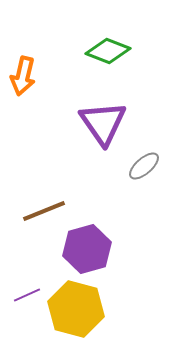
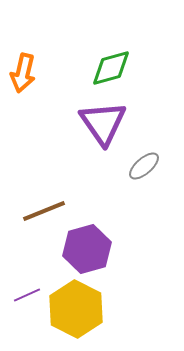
green diamond: moved 3 px right, 17 px down; rotated 36 degrees counterclockwise
orange arrow: moved 3 px up
yellow hexagon: rotated 12 degrees clockwise
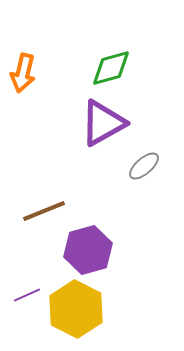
purple triangle: rotated 36 degrees clockwise
purple hexagon: moved 1 px right, 1 px down
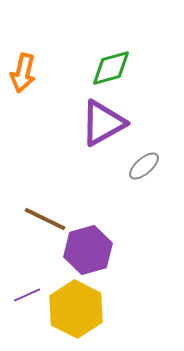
brown line: moved 1 px right, 8 px down; rotated 48 degrees clockwise
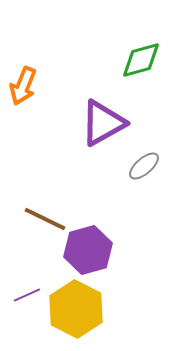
green diamond: moved 30 px right, 8 px up
orange arrow: moved 13 px down; rotated 9 degrees clockwise
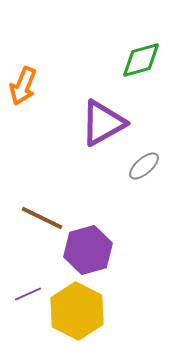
brown line: moved 3 px left, 1 px up
purple line: moved 1 px right, 1 px up
yellow hexagon: moved 1 px right, 2 px down
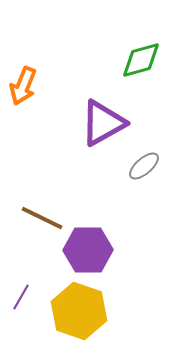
purple hexagon: rotated 15 degrees clockwise
purple line: moved 7 px left, 3 px down; rotated 36 degrees counterclockwise
yellow hexagon: moved 2 px right; rotated 8 degrees counterclockwise
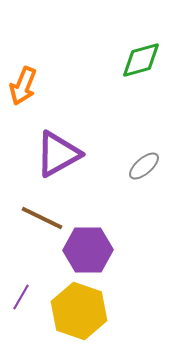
purple triangle: moved 45 px left, 31 px down
